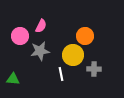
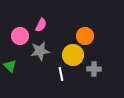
pink semicircle: moved 1 px up
green triangle: moved 3 px left, 13 px up; rotated 40 degrees clockwise
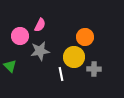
pink semicircle: moved 1 px left
orange circle: moved 1 px down
yellow circle: moved 1 px right, 2 px down
